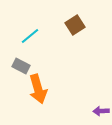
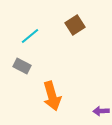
gray rectangle: moved 1 px right
orange arrow: moved 14 px right, 7 px down
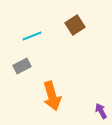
cyan line: moved 2 px right; rotated 18 degrees clockwise
gray rectangle: rotated 54 degrees counterclockwise
purple arrow: rotated 63 degrees clockwise
